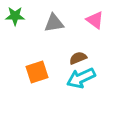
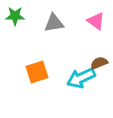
pink triangle: moved 1 px right, 1 px down
brown semicircle: moved 21 px right, 5 px down
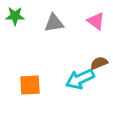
orange square: moved 7 px left, 13 px down; rotated 15 degrees clockwise
cyan arrow: moved 1 px left, 1 px down
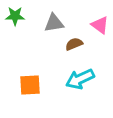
pink triangle: moved 4 px right, 4 px down
brown semicircle: moved 25 px left, 19 px up
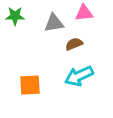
pink triangle: moved 16 px left, 12 px up; rotated 42 degrees counterclockwise
cyan arrow: moved 1 px left, 3 px up
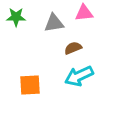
green star: moved 1 px right, 1 px down
brown semicircle: moved 1 px left, 4 px down
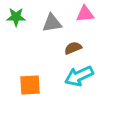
pink triangle: moved 1 px right, 1 px down
gray triangle: moved 2 px left
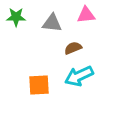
pink triangle: moved 1 px right, 1 px down
gray triangle: rotated 15 degrees clockwise
orange square: moved 9 px right
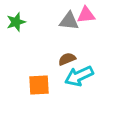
green star: moved 5 px down; rotated 18 degrees counterclockwise
gray triangle: moved 17 px right, 2 px up
brown semicircle: moved 6 px left, 11 px down
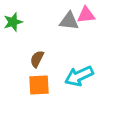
green star: moved 3 px left
brown semicircle: moved 30 px left; rotated 42 degrees counterclockwise
